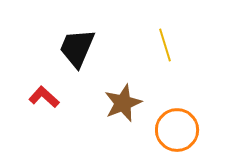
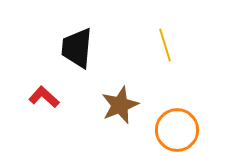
black trapezoid: rotated 18 degrees counterclockwise
brown star: moved 3 px left, 2 px down
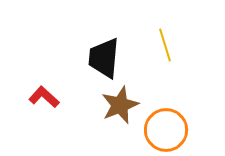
black trapezoid: moved 27 px right, 10 px down
orange circle: moved 11 px left
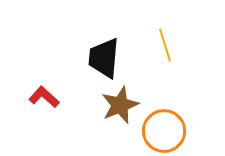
orange circle: moved 2 px left, 1 px down
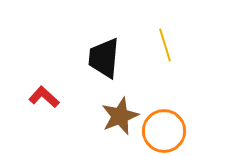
brown star: moved 11 px down
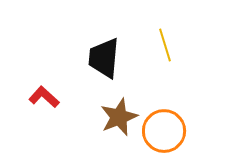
brown star: moved 1 px left, 1 px down
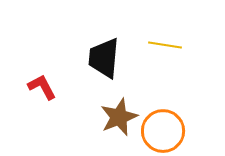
yellow line: rotated 64 degrees counterclockwise
red L-shape: moved 2 px left, 10 px up; rotated 20 degrees clockwise
orange circle: moved 1 px left
